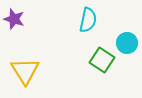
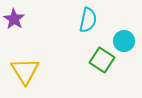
purple star: rotated 15 degrees clockwise
cyan circle: moved 3 px left, 2 px up
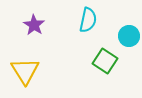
purple star: moved 20 px right, 6 px down
cyan circle: moved 5 px right, 5 px up
green square: moved 3 px right, 1 px down
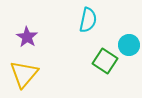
purple star: moved 7 px left, 12 px down
cyan circle: moved 9 px down
yellow triangle: moved 1 px left, 3 px down; rotated 12 degrees clockwise
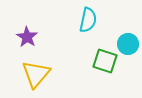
cyan circle: moved 1 px left, 1 px up
green square: rotated 15 degrees counterclockwise
yellow triangle: moved 12 px right
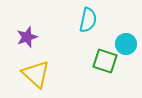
purple star: rotated 20 degrees clockwise
cyan circle: moved 2 px left
yellow triangle: rotated 28 degrees counterclockwise
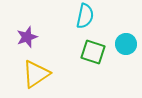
cyan semicircle: moved 3 px left, 4 px up
green square: moved 12 px left, 9 px up
yellow triangle: rotated 44 degrees clockwise
